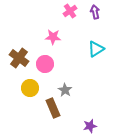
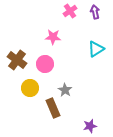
brown cross: moved 2 px left, 2 px down
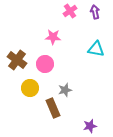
cyan triangle: rotated 42 degrees clockwise
gray star: rotated 24 degrees clockwise
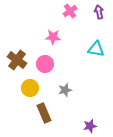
purple arrow: moved 4 px right
brown rectangle: moved 9 px left, 5 px down
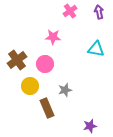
brown cross: rotated 18 degrees clockwise
yellow circle: moved 2 px up
brown rectangle: moved 3 px right, 5 px up
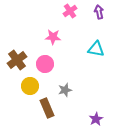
purple star: moved 6 px right, 7 px up; rotated 16 degrees counterclockwise
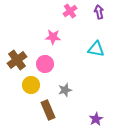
yellow circle: moved 1 px right, 1 px up
brown rectangle: moved 1 px right, 2 px down
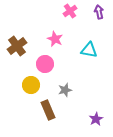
pink star: moved 2 px right, 2 px down; rotated 21 degrees clockwise
cyan triangle: moved 7 px left, 1 px down
brown cross: moved 14 px up
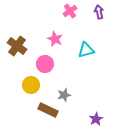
brown cross: rotated 18 degrees counterclockwise
cyan triangle: moved 3 px left; rotated 24 degrees counterclockwise
gray star: moved 1 px left, 5 px down
brown rectangle: rotated 42 degrees counterclockwise
